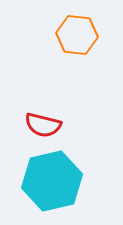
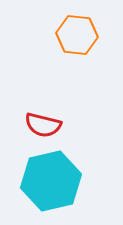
cyan hexagon: moved 1 px left
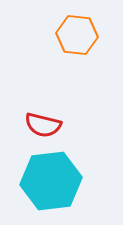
cyan hexagon: rotated 6 degrees clockwise
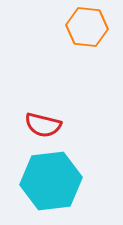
orange hexagon: moved 10 px right, 8 px up
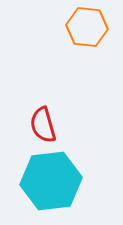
red semicircle: rotated 60 degrees clockwise
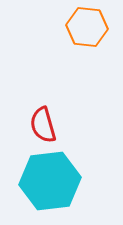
cyan hexagon: moved 1 px left
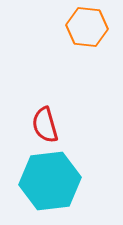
red semicircle: moved 2 px right
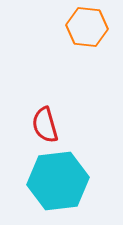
cyan hexagon: moved 8 px right
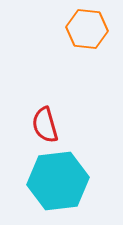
orange hexagon: moved 2 px down
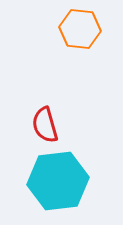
orange hexagon: moved 7 px left
